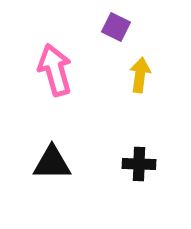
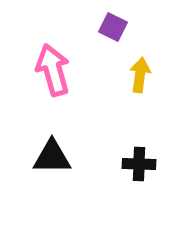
purple square: moved 3 px left
pink arrow: moved 2 px left
black triangle: moved 6 px up
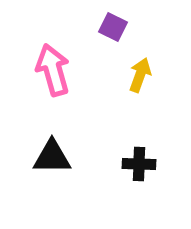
yellow arrow: rotated 12 degrees clockwise
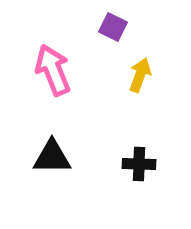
pink arrow: rotated 6 degrees counterclockwise
